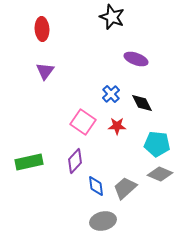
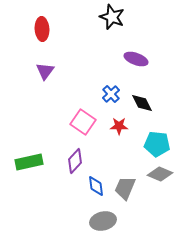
red star: moved 2 px right
gray trapezoid: rotated 25 degrees counterclockwise
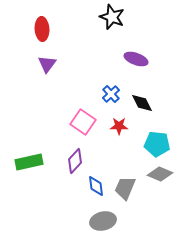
purple triangle: moved 2 px right, 7 px up
